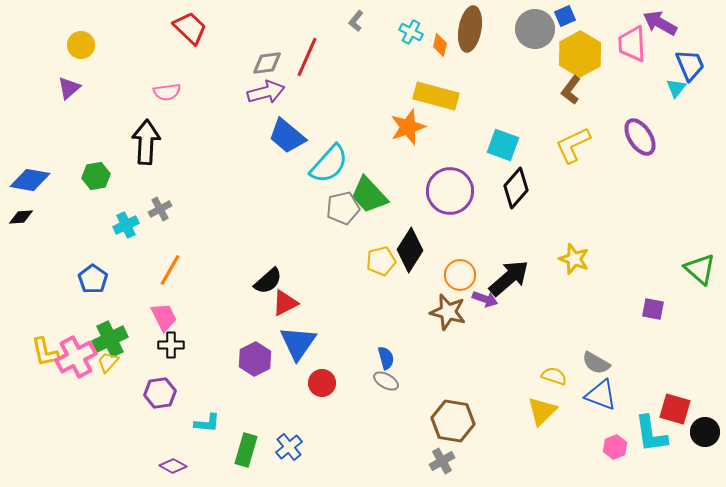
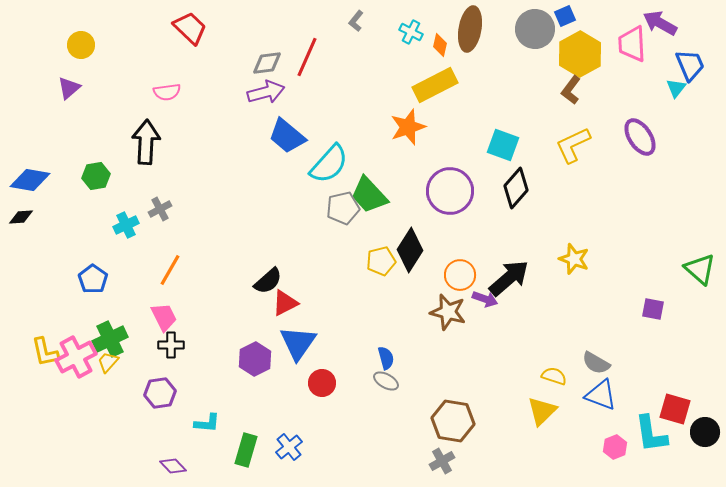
yellow rectangle at (436, 96): moved 1 px left, 11 px up; rotated 42 degrees counterclockwise
purple diamond at (173, 466): rotated 16 degrees clockwise
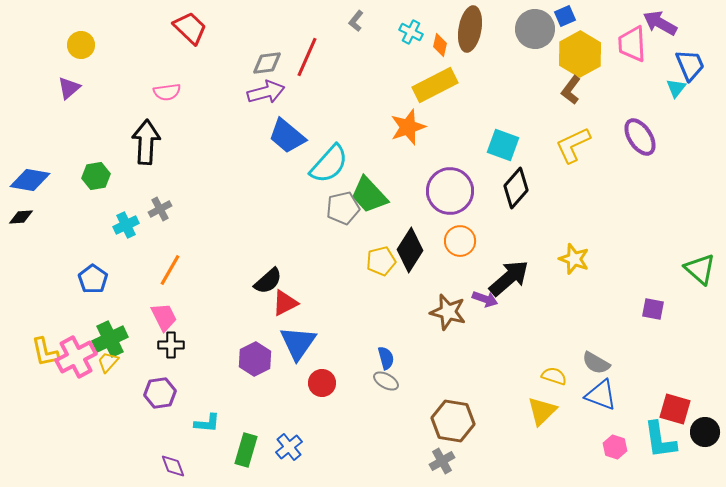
orange circle at (460, 275): moved 34 px up
cyan L-shape at (651, 434): moved 9 px right, 6 px down
pink hexagon at (615, 447): rotated 20 degrees counterclockwise
purple diamond at (173, 466): rotated 24 degrees clockwise
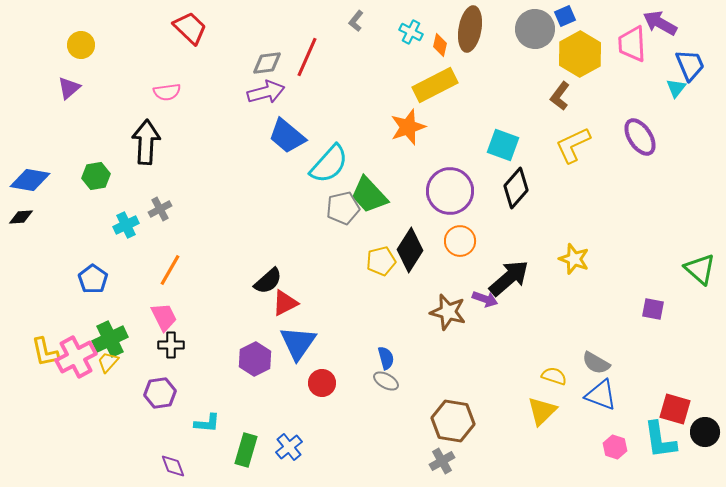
brown L-shape at (571, 90): moved 11 px left, 6 px down
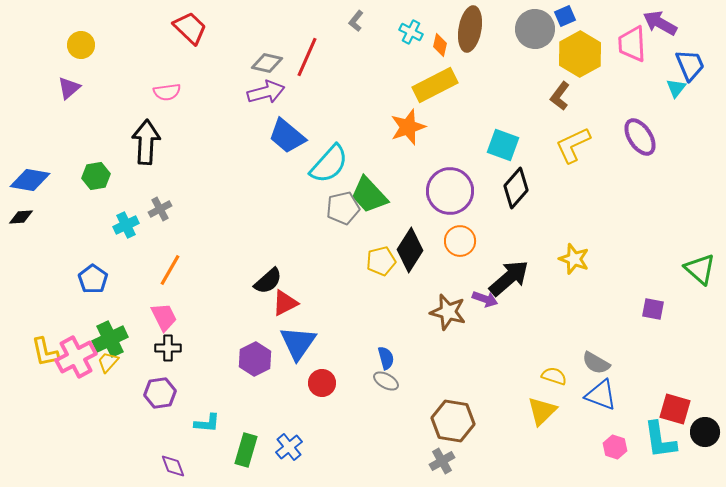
gray diamond at (267, 63): rotated 20 degrees clockwise
black cross at (171, 345): moved 3 px left, 3 px down
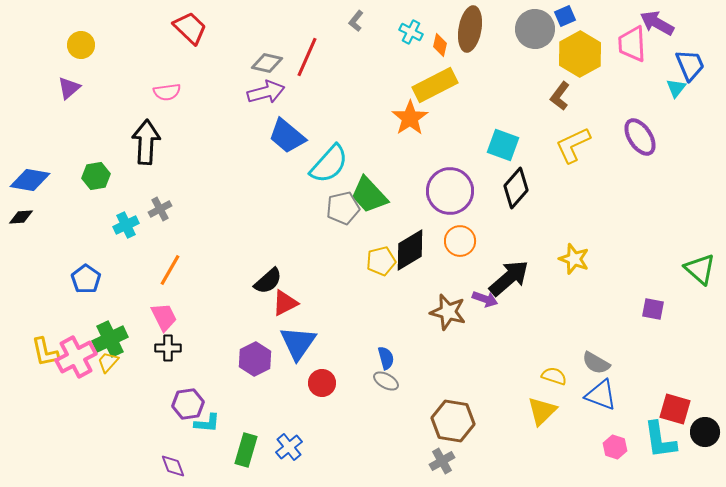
purple arrow at (660, 23): moved 3 px left
orange star at (408, 127): moved 2 px right, 9 px up; rotated 15 degrees counterclockwise
black diamond at (410, 250): rotated 27 degrees clockwise
blue pentagon at (93, 279): moved 7 px left
purple hexagon at (160, 393): moved 28 px right, 11 px down
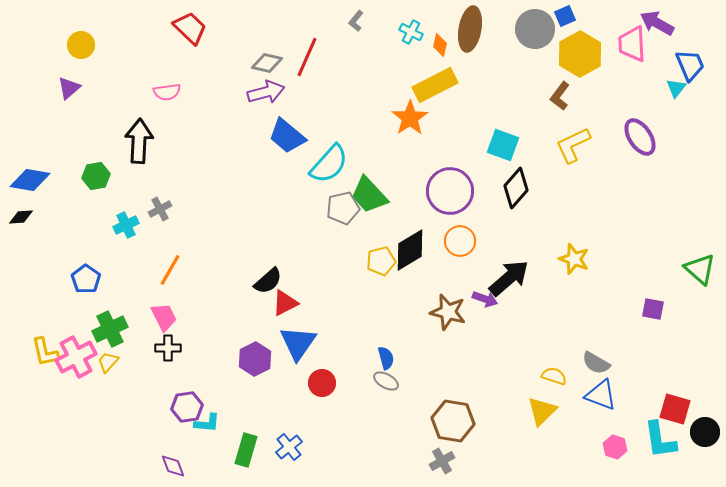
black arrow at (146, 142): moved 7 px left, 1 px up
green cross at (110, 339): moved 10 px up
purple hexagon at (188, 404): moved 1 px left, 3 px down
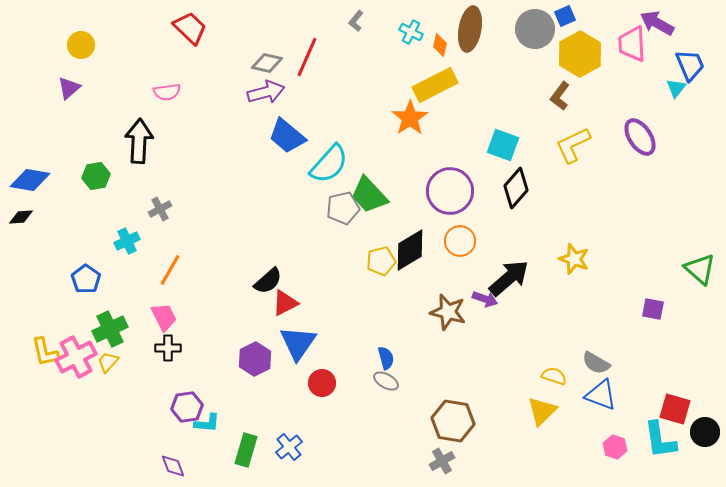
cyan cross at (126, 225): moved 1 px right, 16 px down
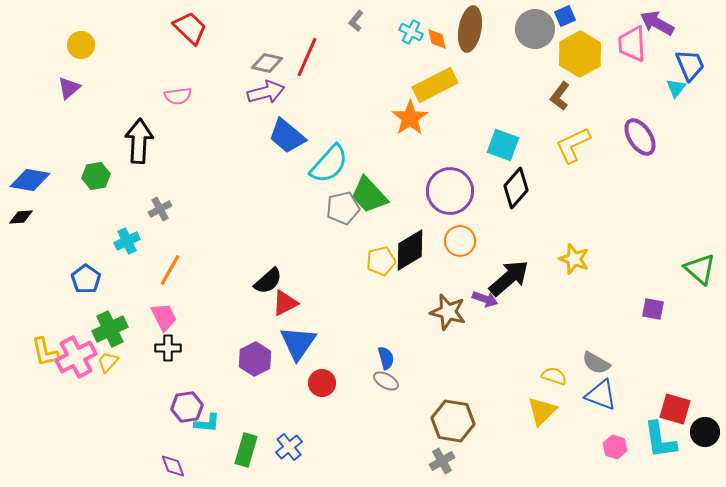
orange diamond at (440, 45): moved 3 px left, 6 px up; rotated 25 degrees counterclockwise
pink semicircle at (167, 92): moved 11 px right, 4 px down
